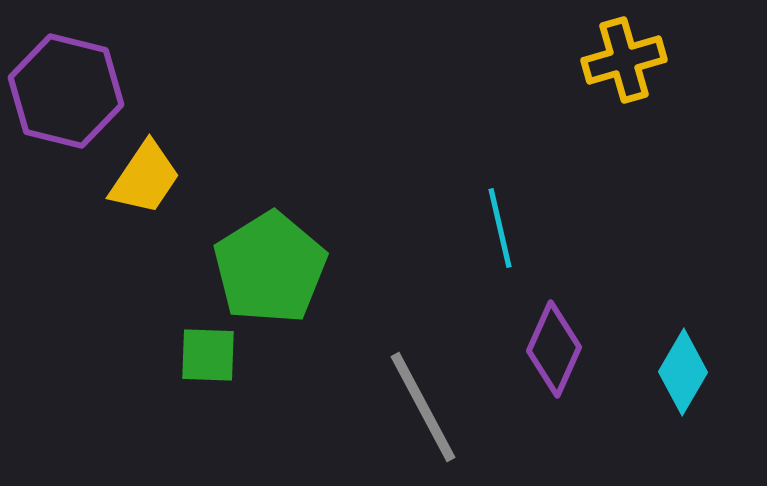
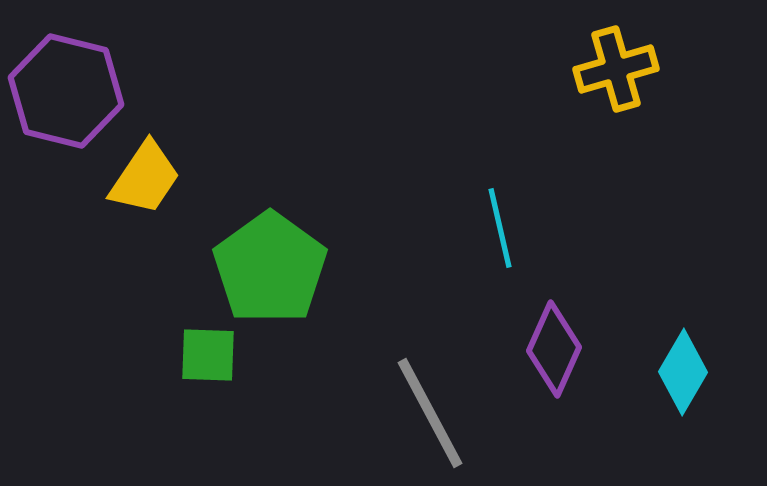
yellow cross: moved 8 px left, 9 px down
green pentagon: rotated 4 degrees counterclockwise
gray line: moved 7 px right, 6 px down
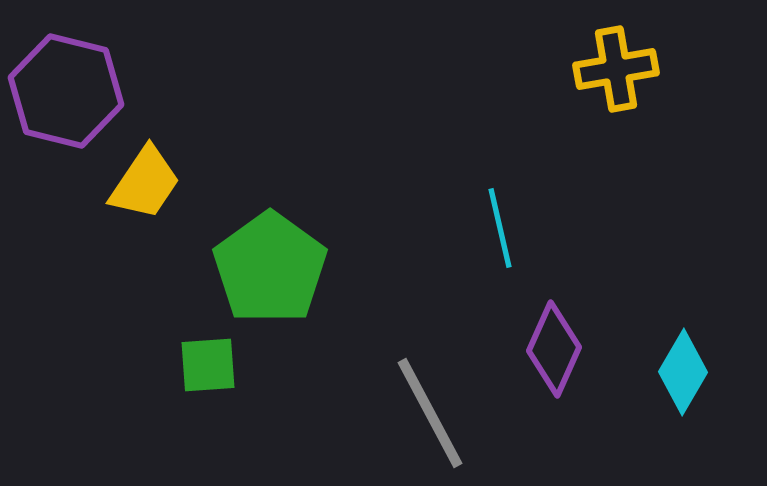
yellow cross: rotated 6 degrees clockwise
yellow trapezoid: moved 5 px down
green square: moved 10 px down; rotated 6 degrees counterclockwise
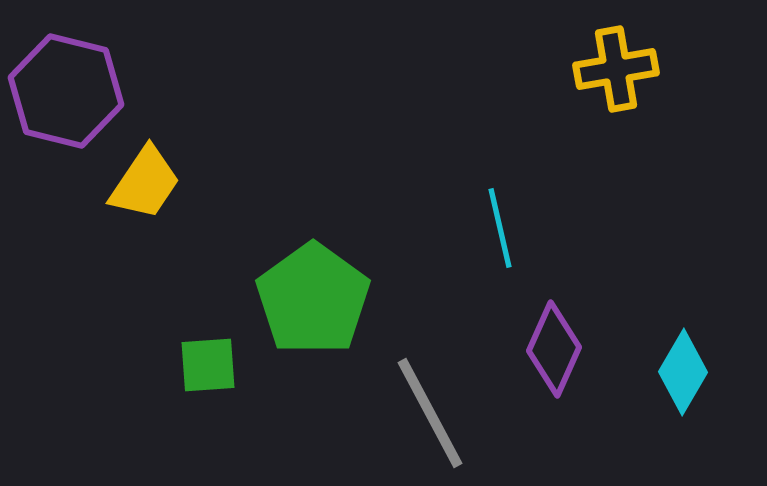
green pentagon: moved 43 px right, 31 px down
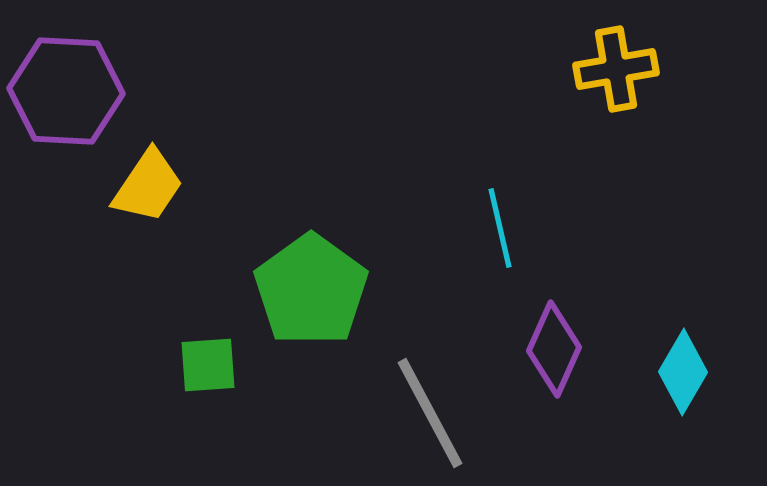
purple hexagon: rotated 11 degrees counterclockwise
yellow trapezoid: moved 3 px right, 3 px down
green pentagon: moved 2 px left, 9 px up
